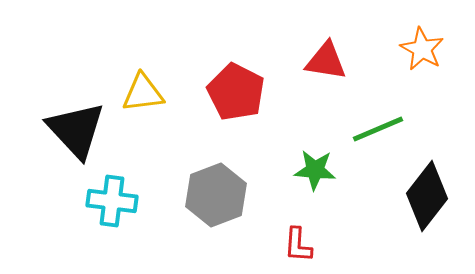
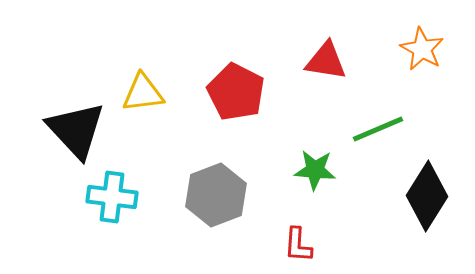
black diamond: rotated 6 degrees counterclockwise
cyan cross: moved 4 px up
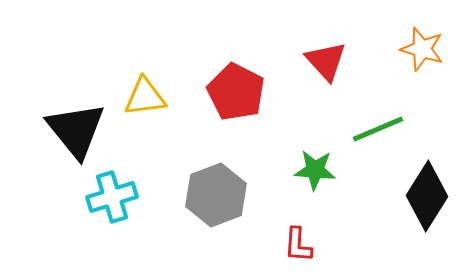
orange star: rotated 12 degrees counterclockwise
red triangle: rotated 39 degrees clockwise
yellow triangle: moved 2 px right, 4 px down
black triangle: rotated 4 degrees clockwise
cyan cross: rotated 24 degrees counterclockwise
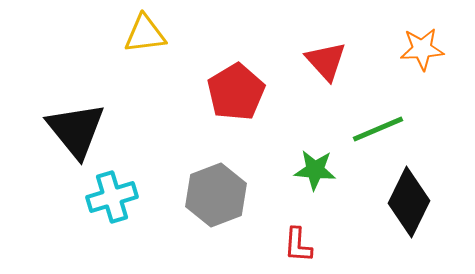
orange star: rotated 21 degrees counterclockwise
red pentagon: rotated 14 degrees clockwise
yellow triangle: moved 63 px up
black diamond: moved 18 px left, 6 px down; rotated 6 degrees counterclockwise
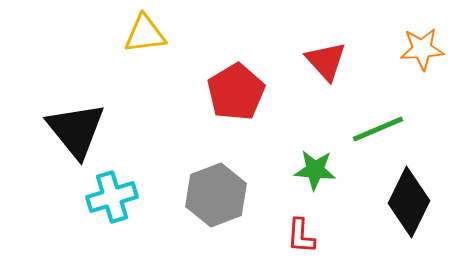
red L-shape: moved 3 px right, 9 px up
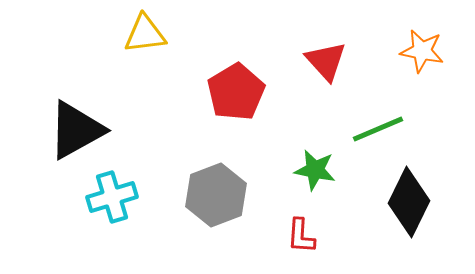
orange star: moved 2 px down; rotated 15 degrees clockwise
black triangle: rotated 40 degrees clockwise
green star: rotated 6 degrees clockwise
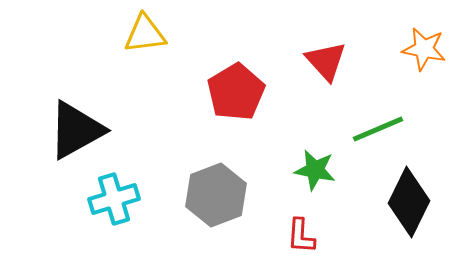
orange star: moved 2 px right, 2 px up
cyan cross: moved 2 px right, 2 px down
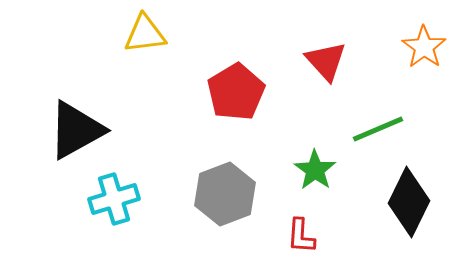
orange star: moved 2 px up; rotated 24 degrees clockwise
green star: rotated 24 degrees clockwise
gray hexagon: moved 9 px right, 1 px up
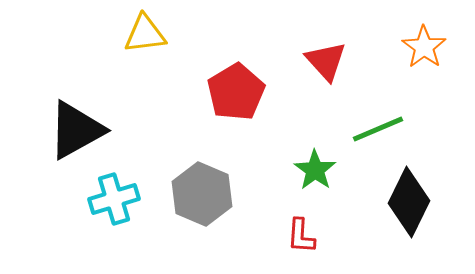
gray hexagon: moved 23 px left; rotated 16 degrees counterclockwise
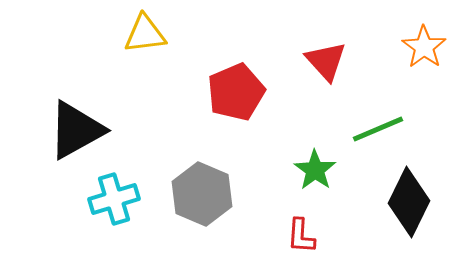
red pentagon: rotated 8 degrees clockwise
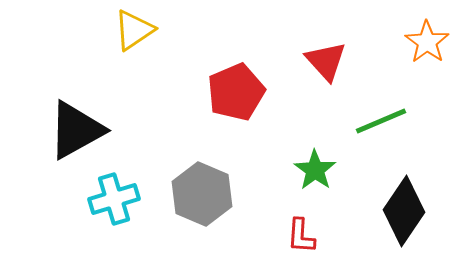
yellow triangle: moved 11 px left, 4 px up; rotated 27 degrees counterclockwise
orange star: moved 3 px right, 5 px up
green line: moved 3 px right, 8 px up
black diamond: moved 5 px left, 9 px down; rotated 8 degrees clockwise
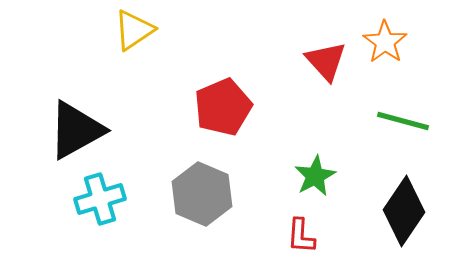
orange star: moved 42 px left
red pentagon: moved 13 px left, 15 px down
green line: moved 22 px right; rotated 38 degrees clockwise
green star: moved 6 px down; rotated 9 degrees clockwise
cyan cross: moved 14 px left
